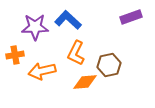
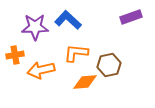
orange L-shape: rotated 70 degrees clockwise
orange arrow: moved 1 px left, 1 px up
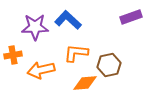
orange cross: moved 2 px left
orange diamond: moved 1 px down
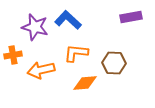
purple rectangle: rotated 10 degrees clockwise
purple star: rotated 16 degrees clockwise
brown hexagon: moved 5 px right, 2 px up; rotated 15 degrees clockwise
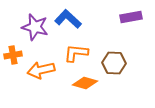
blue L-shape: moved 1 px up
orange diamond: rotated 20 degrees clockwise
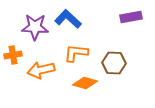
purple star: rotated 12 degrees counterclockwise
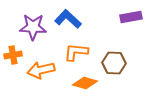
purple star: moved 2 px left
orange L-shape: moved 1 px up
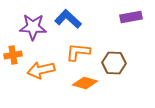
orange L-shape: moved 2 px right
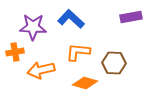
blue L-shape: moved 3 px right
orange cross: moved 2 px right, 3 px up
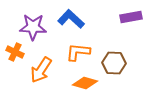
orange cross: rotated 36 degrees clockwise
orange arrow: rotated 44 degrees counterclockwise
